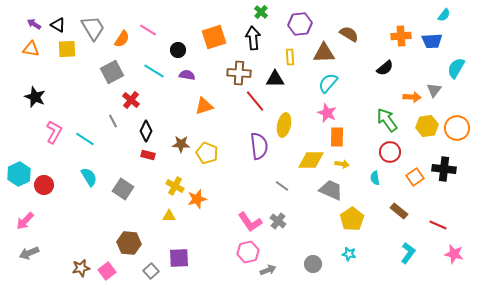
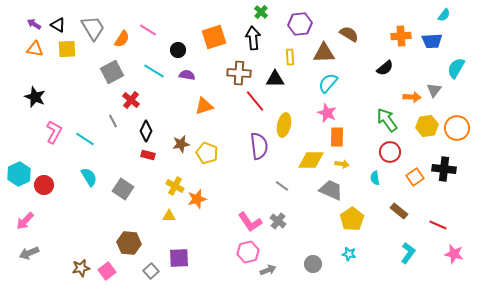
orange triangle at (31, 49): moved 4 px right
brown star at (181, 144): rotated 12 degrees counterclockwise
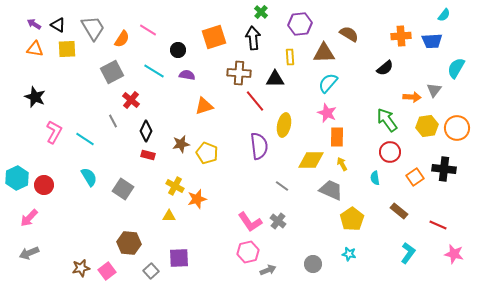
yellow arrow at (342, 164): rotated 128 degrees counterclockwise
cyan hexagon at (19, 174): moved 2 px left, 4 px down
pink arrow at (25, 221): moved 4 px right, 3 px up
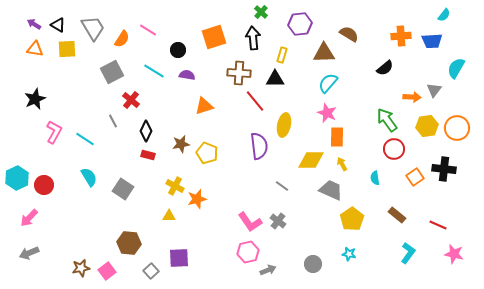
yellow rectangle at (290, 57): moved 8 px left, 2 px up; rotated 21 degrees clockwise
black star at (35, 97): moved 2 px down; rotated 25 degrees clockwise
red circle at (390, 152): moved 4 px right, 3 px up
brown rectangle at (399, 211): moved 2 px left, 4 px down
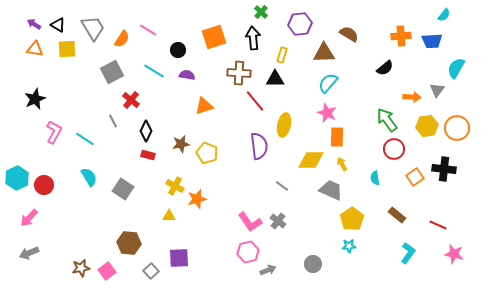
gray triangle at (434, 90): moved 3 px right
cyan star at (349, 254): moved 8 px up; rotated 16 degrees counterclockwise
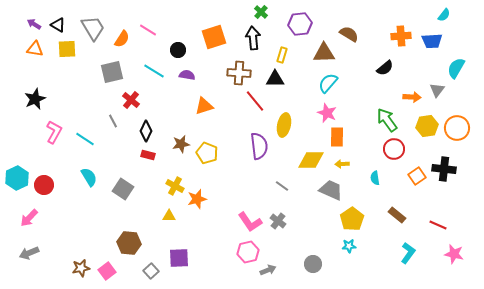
gray square at (112, 72): rotated 15 degrees clockwise
yellow arrow at (342, 164): rotated 64 degrees counterclockwise
orange square at (415, 177): moved 2 px right, 1 px up
